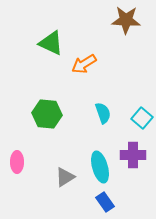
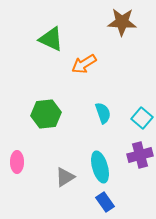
brown star: moved 4 px left, 2 px down
green triangle: moved 4 px up
green hexagon: moved 1 px left; rotated 12 degrees counterclockwise
purple cross: moved 7 px right; rotated 15 degrees counterclockwise
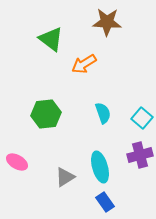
brown star: moved 15 px left
green triangle: rotated 12 degrees clockwise
pink ellipse: rotated 60 degrees counterclockwise
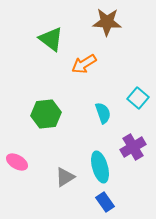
cyan square: moved 4 px left, 20 px up
purple cross: moved 7 px left, 8 px up; rotated 15 degrees counterclockwise
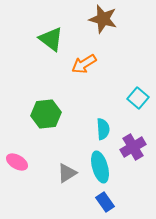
brown star: moved 4 px left, 3 px up; rotated 12 degrees clockwise
cyan semicircle: moved 16 px down; rotated 15 degrees clockwise
gray triangle: moved 2 px right, 4 px up
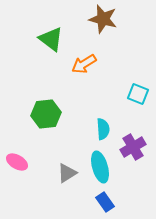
cyan square: moved 4 px up; rotated 20 degrees counterclockwise
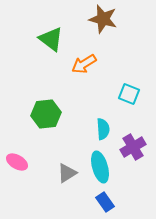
cyan square: moved 9 px left
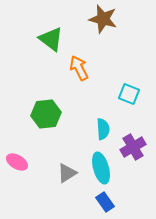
orange arrow: moved 5 px left, 4 px down; rotated 95 degrees clockwise
cyan ellipse: moved 1 px right, 1 px down
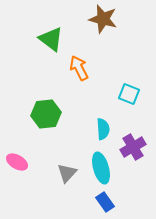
gray triangle: rotated 15 degrees counterclockwise
